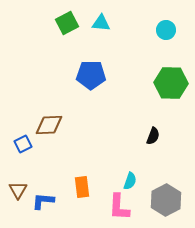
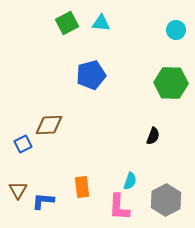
cyan circle: moved 10 px right
blue pentagon: rotated 16 degrees counterclockwise
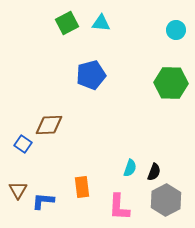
black semicircle: moved 1 px right, 36 px down
blue square: rotated 30 degrees counterclockwise
cyan semicircle: moved 13 px up
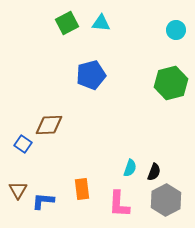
green hexagon: rotated 16 degrees counterclockwise
orange rectangle: moved 2 px down
pink L-shape: moved 3 px up
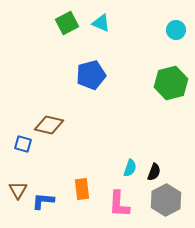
cyan triangle: rotated 18 degrees clockwise
brown diamond: rotated 16 degrees clockwise
blue square: rotated 18 degrees counterclockwise
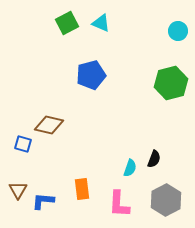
cyan circle: moved 2 px right, 1 px down
black semicircle: moved 13 px up
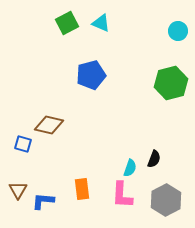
pink L-shape: moved 3 px right, 9 px up
